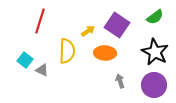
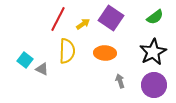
red line: moved 18 px right, 2 px up; rotated 10 degrees clockwise
purple square: moved 6 px left, 7 px up
yellow arrow: moved 5 px left, 7 px up
black star: moved 2 px left; rotated 16 degrees clockwise
gray triangle: moved 1 px up
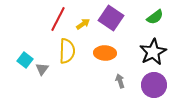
gray triangle: rotated 40 degrees clockwise
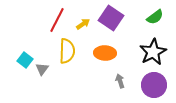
red line: moved 1 px left, 1 px down
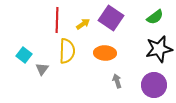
red line: rotated 25 degrees counterclockwise
black star: moved 6 px right, 3 px up; rotated 16 degrees clockwise
cyan square: moved 1 px left, 5 px up
gray arrow: moved 3 px left
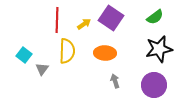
yellow arrow: moved 1 px right
gray arrow: moved 2 px left
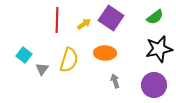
yellow semicircle: moved 2 px right, 9 px down; rotated 15 degrees clockwise
